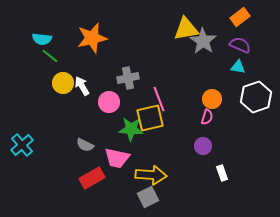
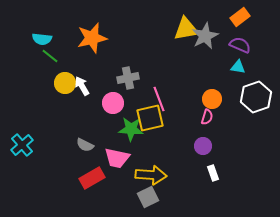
gray star: moved 2 px right, 5 px up; rotated 12 degrees clockwise
yellow circle: moved 2 px right
pink circle: moved 4 px right, 1 px down
white rectangle: moved 9 px left
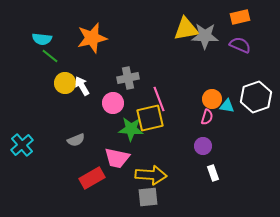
orange rectangle: rotated 24 degrees clockwise
gray star: rotated 28 degrees clockwise
cyan triangle: moved 11 px left, 39 px down
gray semicircle: moved 9 px left, 5 px up; rotated 48 degrees counterclockwise
gray square: rotated 20 degrees clockwise
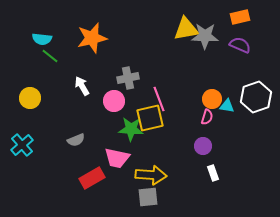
yellow circle: moved 35 px left, 15 px down
pink circle: moved 1 px right, 2 px up
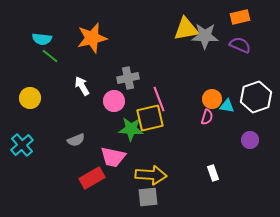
purple circle: moved 47 px right, 6 px up
pink trapezoid: moved 4 px left, 1 px up
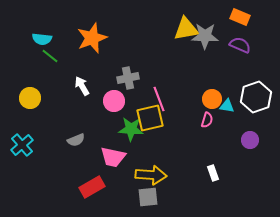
orange rectangle: rotated 36 degrees clockwise
orange star: rotated 8 degrees counterclockwise
pink semicircle: moved 3 px down
red rectangle: moved 9 px down
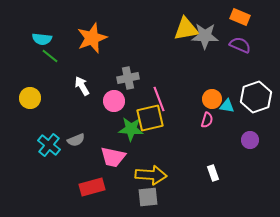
cyan cross: moved 27 px right; rotated 10 degrees counterclockwise
red rectangle: rotated 15 degrees clockwise
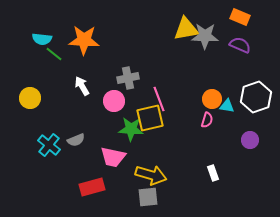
orange star: moved 8 px left, 2 px down; rotated 24 degrees clockwise
green line: moved 4 px right, 2 px up
yellow arrow: rotated 12 degrees clockwise
